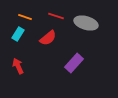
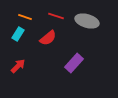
gray ellipse: moved 1 px right, 2 px up
red arrow: rotated 70 degrees clockwise
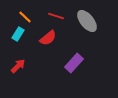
orange line: rotated 24 degrees clockwise
gray ellipse: rotated 35 degrees clockwise
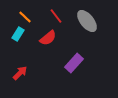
red line: rotated 35 degrees clockwise
red arrow: moved 2 px right, 7 px down
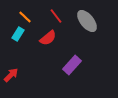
purple rectangle: moved 2 px left, 2 px down
red arrow: moved 9 px left, 2 px down
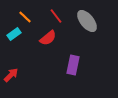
cyan rectangle: moved 4 px left; rotated 24 degrees clockwise
purple rectangle: moved 1 px right; rotated 30 degrees counterclockwise
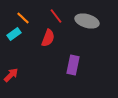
orange line: moved 2 px left, 1 px down
gray ellipse: rotated 35 degrees counterclockwise
red semicircle: rotated 30 degrees counterclockwise
